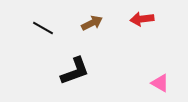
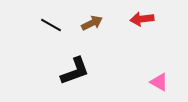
black line: moved 8 px right, 3 px up
pink triangle: moved 1 px left, 1 px up
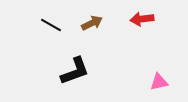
pink triangle: rotated 42 degrees counterclockwise
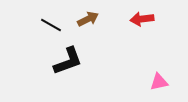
brown arrow: moved 4 px left, 4 px up
black L-shape: moved 7 px left, 10 px up
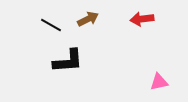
black L-shape: rotated 16 degrees clockwise
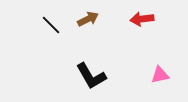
black line: rotated 15 degrees clockwise
black L-shape: moved 23 px right, 15 px down; rotated 64 degrees clockwise
pink triangle: moved 1 px right, 7 px up
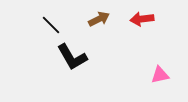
brown arrow: moved 11 px right
black L-shape: moved 19 px left, 19 px up
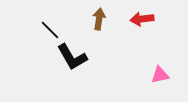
brown arrow: rotated 55 degrees counterclockwise
black line: moved 1 px left, 5 px down
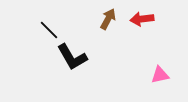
brown arrow: moved 9 px right; rotated 20 degrees clockwise
black line: moved 1 px left
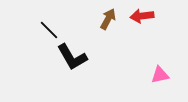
red arrow: moved 3 px up
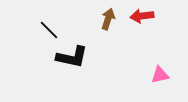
brown arrow: rotated 10 degrees counterclockwise
black L-shape: rotated 48 degrees counterclockwise
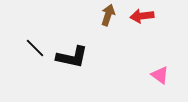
brown arrow: moved 4 px up
black line: moved 14 px left, 18 px down
pink triangle: rotated 48 degrees clockwise
